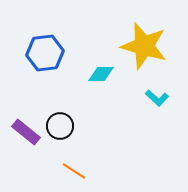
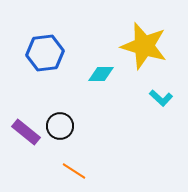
cyan L-shape: moved 4 px right
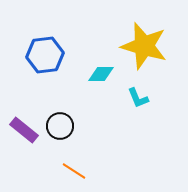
blue hexagon: moved 2 px down
cyan L-shape: moved 23 px left; rotated 25 degrees clockwise
purple rectangle: moved 2 px left, 2 px up
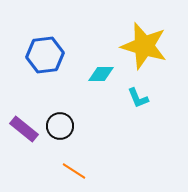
purple rectangle: moved 1 px up
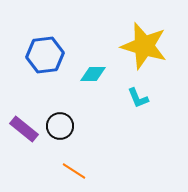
cyan diamond: moved 8 px left
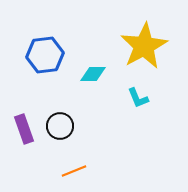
yellow star: rotated 27 degrees clockwise
purple rectangle: rotated 32 degrees clockwise
orange line: rotated 55 degrees counterclockwise
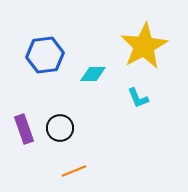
black circle: moved 2 px down
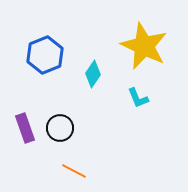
yellow star: rotated 18 degrees counterclockwise
blue hexagon: rotated 15 degrees counterclockwise
cyan diamond: rotated 56 degrees counterclockwise
purple rectangle: moved 1 px right, 1 px up
orange line: rotated 50 degrees clockwise
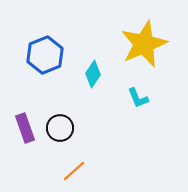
yellow star: moved 2 px up; rotated 24 degrees clockwise
orange line: rotated 70 degrees counterclockwise
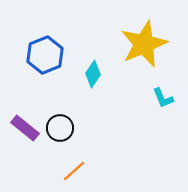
cyan L-shape: moved 25 px right
purple rectangle: rotated 32 degrees counterclockwise
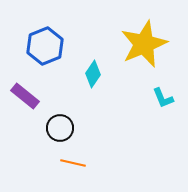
blue hexagon: moved 9 px up
purple rectangle: moved 32 px up
orange line: moved 1 px left, 8 px up; rotated 55 degrees clockwise
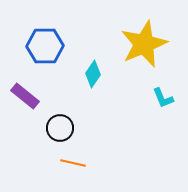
blue hexagon: rotated 21 degrees clockwise
